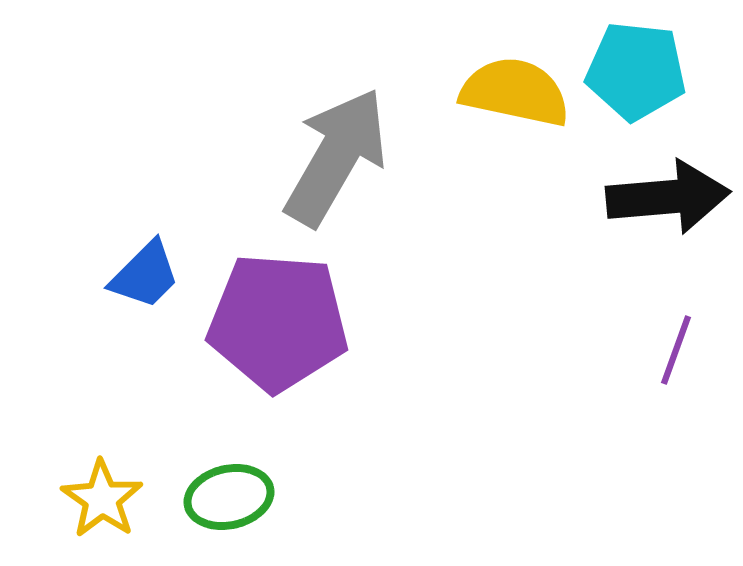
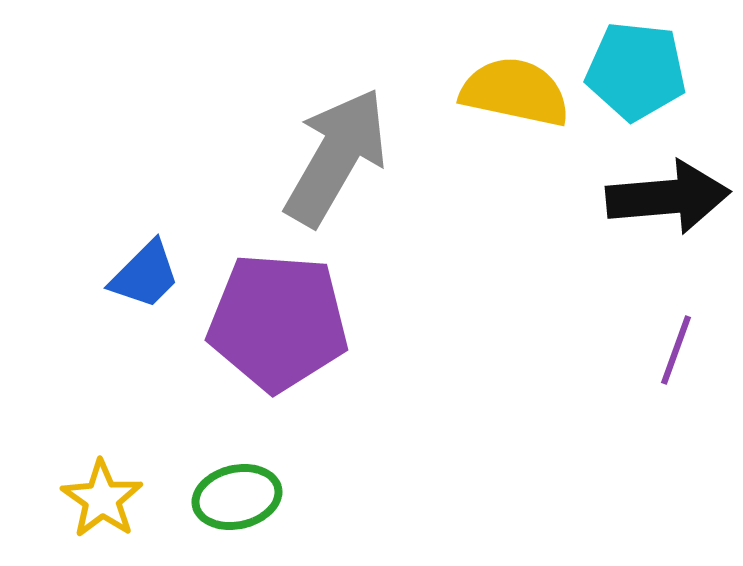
green ellipse: moved 8 px right
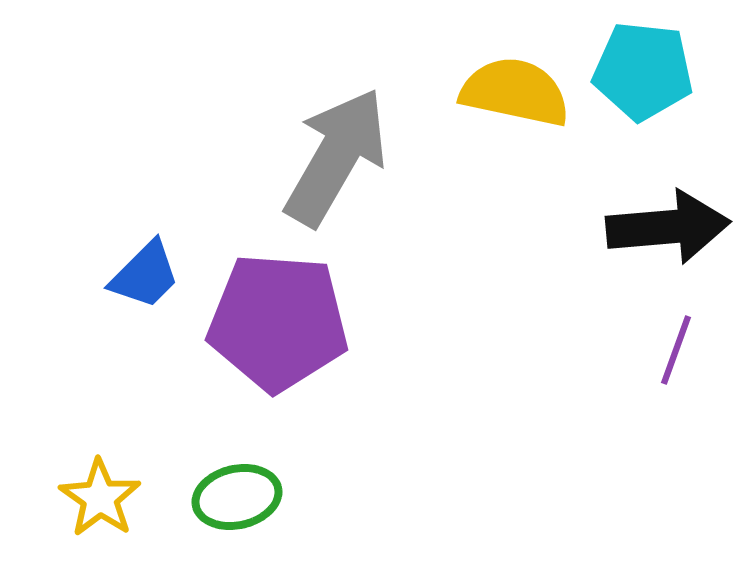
cyan pentagon: moved 7 px right
black arrow: moved 30 px down
yellow star: moved 2 px left, 1 px up
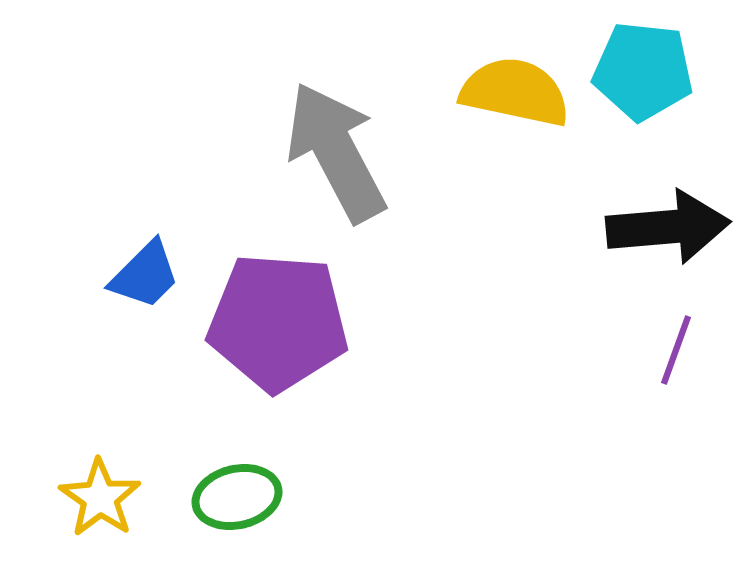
gray arrow: moved 5 px up; rotated 58 degrees counterclockwise
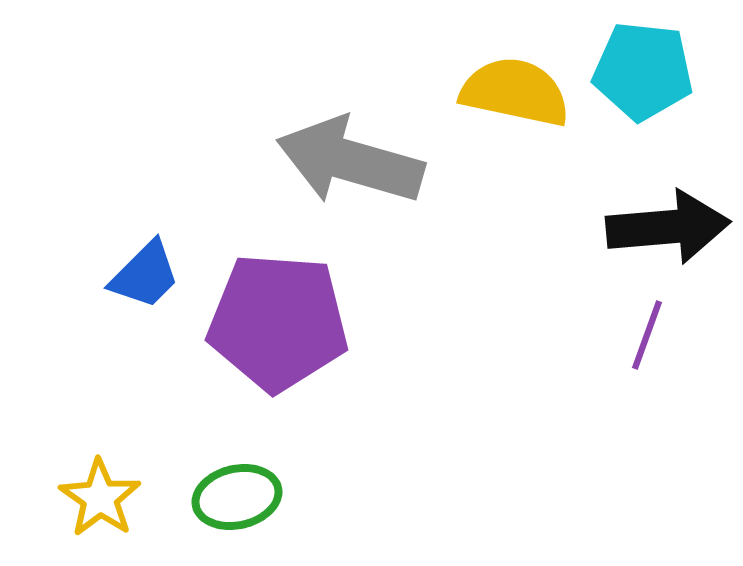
gray arrow: moved 14 px right, 9 px down; rotated 46 degrees counterclockwise
purple line: moved 29 px left, 15 px up
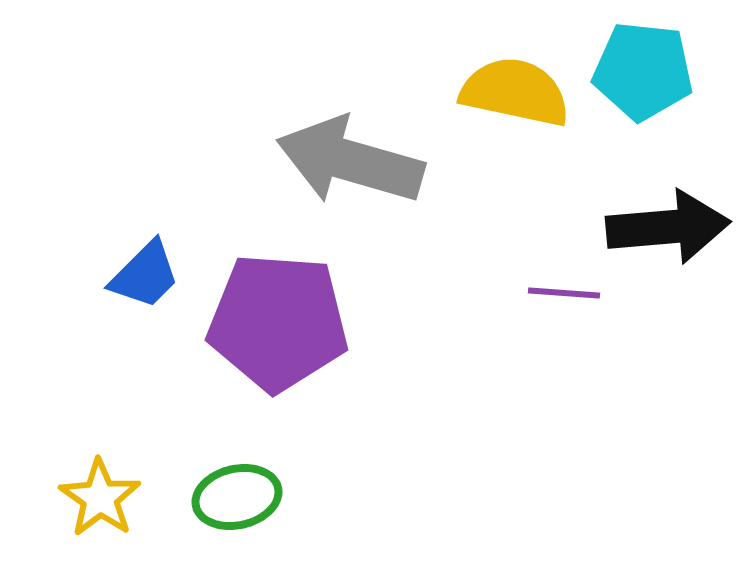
purple line: moved 83 px left, 42 px up; rotated 74 degrees clockwise
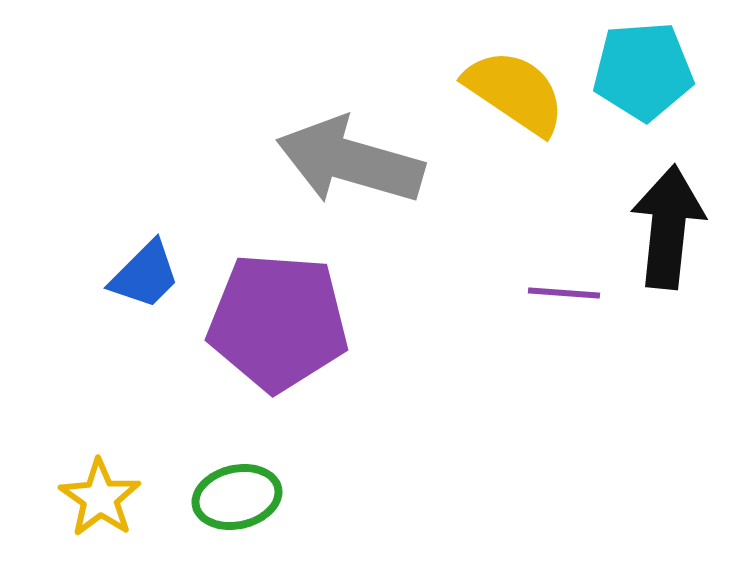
cyan pentagon: rotated 10 degrees counterclockwise
yellow semicircle: rotated 22 degrees clockwise
black arrow: rotated 79 degrees counterclockwise
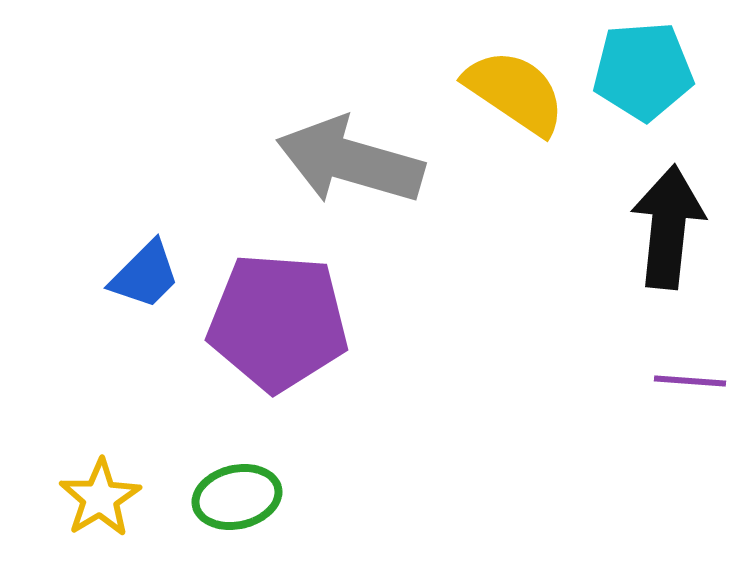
purple line: moved 126 px right, 88 px down
yellow star: rotated 6 degrees clockwise
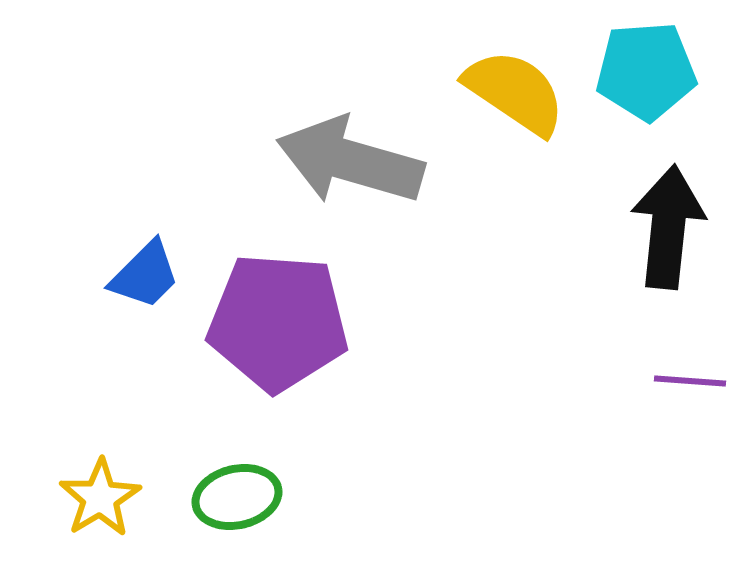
cyan pentagon: moved 3 px right
